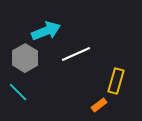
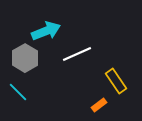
white line: moved 1 px right
yellow rectangle: rotated 50 degrees counterclockwise
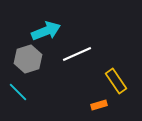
gray hexagon: moved 3 px right, 1 px down; rotated 12 degrees clockwise
orange rectangle: rotated 21 degrees clockwise
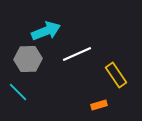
gray hexagon: rotated 16 degrees clockwise
yellow rectangle: moved 6 px up
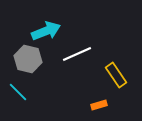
gray hexagon: rotated 16 degrees clockwise
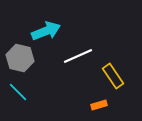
white line: moved 1 px right, 2 px down
gray hexagon: moved 8 px left, 1 px up
yellow rectangle: moved 3 px left, 1 px down
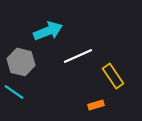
cyan arrow: moved 2 px right
gray hexagon: moved 1 px right, 4 px down
cyan line: moved 4 px left; rotated 10 degrees counterclockwise
orange rectangle: moved 3 px left
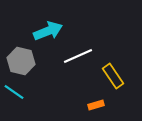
gray hexagon: moved 1 px up
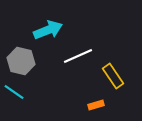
cyan arrow: moved 1 px up
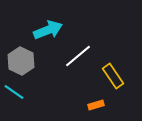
white line: rotated 16 degrees counterclockwise
gray hexagon: rotated 12 degrees clockwise
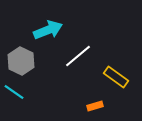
yellow rectangle: moved 3 px right, 1 px down; rotated 20 degrees counterclockwise
orange rectangle: moved 1 px left, 1 px down
